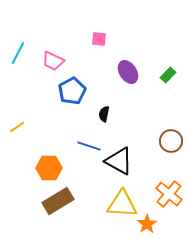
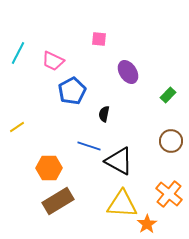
green rectangle: moved 20 px down
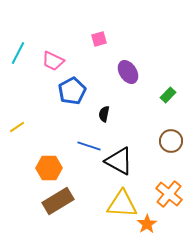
pink square: rotated 21 degrees counterclockwise
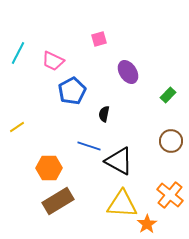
orange cross: moved 1 px right, 1 px down
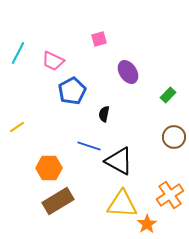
brown circle: moved 3 px right, 4 px up
orange cross: rotated 16 degrees clockwise
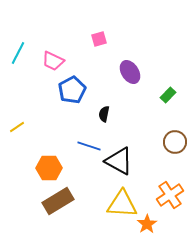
purple ellipse: moved 2 px right
blue pentagon: moved 1 px up
brown circle: moved 1 px right, 5 px down
